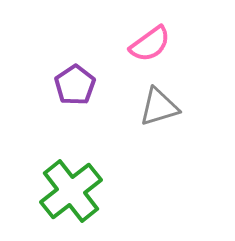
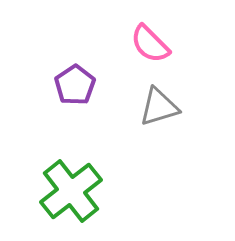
pink semicircle: rotated 81 degrees clockwise
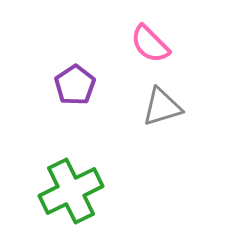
gray triangle: moved 3 px right
green cross: rotated 12 degrees clockwise
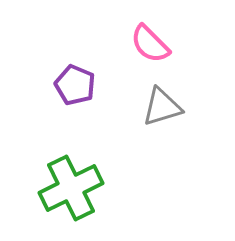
purple pentagon: rotated 15 degrees counterclockwise
green cross: moved 3 px up
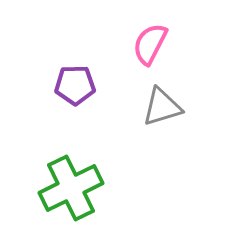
pink semicircle: rotated 72 degrees clockwise
purple pentagon: rotated 24 degrees counterclockwise
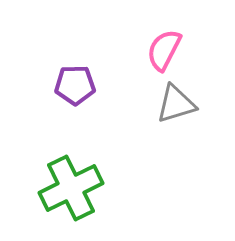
pink semicircle: moved 14 px right, 6 px down
gray triangle: moved 14 px right, 3 px up
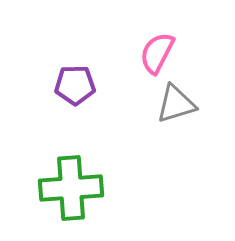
pink semicircle: moved 7 px left, 3 px down
green cross: rotated 22 degrees clockwise
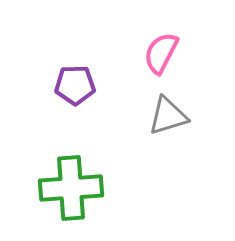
pink semicircle: moved 4 px right
gray triangle: moved 8 px left, 12 px down
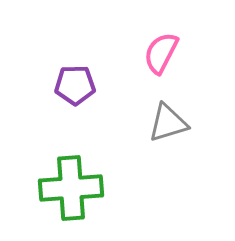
gray triangle: moved 7 px down
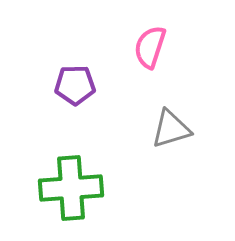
pink semicircle: moved 11 px left, 6 px up; rotated 9 degrees counterclockwise
gray triangle: moved 3 px right, 6 px down
